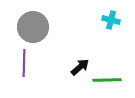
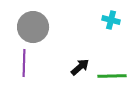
green line: moved 5 px right, 4 px up
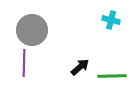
gray circle: moved 1 px left, 3 px down
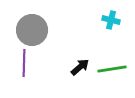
green line: moved 7 px up; rotated 8 degrees counterclockwise
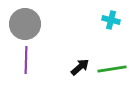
gray circle: moved 7 px left, 6 px up
purple line: moved 2 px right, 3 px up
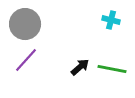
purple line: rotated 40 degrees clockwise
green line: rotated 20 degrees clockwise
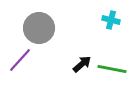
gray circle: moved 14 px right, 4 px down
purple line: moved 6 px left
black arrow: moved 2 px right, 3 px up
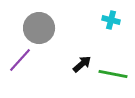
green line: moved 1 px right, 5 px down
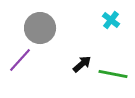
cyan cross: rotated 24 degrees clockwise
gray circle: moved 1 px right
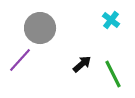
green line: rotated 52 degrees clockwise
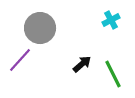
cyan cross: rotated 24 degrees clockwise
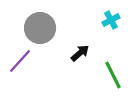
purple line: moved 1 px down
black arrow: moved 2 px left, 11 px up
green line: moved 1 px down
